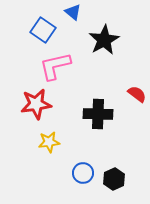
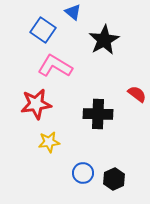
pink L-shape: rotated 44 degrees clockwise
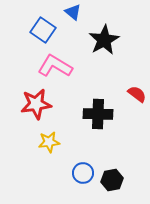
black hexagon: moved 2 px left, 1 px down; rotated 15 degrees clockwise
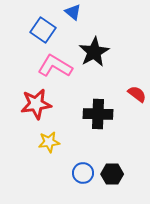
black star: moved 10 px left, 12 px down
black hexagon: moved 6 px up; rotated 10 degrees clockwise
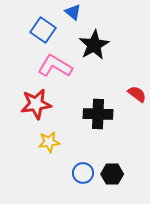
black star: moved 7 px up
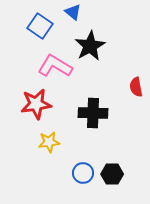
blue square: moved 3 px left, 4 px up
black star: moved 4 px left, 1 px down
red semicircle: moved 1 px left, 7 px up; rotated 138 degrees counterclockwise
black cross: moved 5 px left, 1 px up
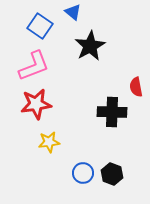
pink L-shape: moved 21 px left; rotated 128 degrees clockwise
black cross: moved 19 px right, 1 px up
black hexagon: rotated 20 degrees clockwise
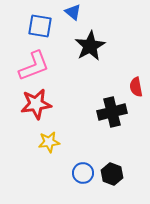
blue square: rotated 25 degrees counterclockwise
black cross: rotated 16 degrees counterclockwise
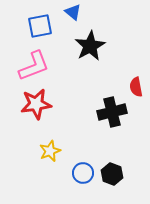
blue square: rotated 20 degrees counterclockwise
yellow star: moved 1 px right, 9 px down; rotated 15 degrees counterclockwise
